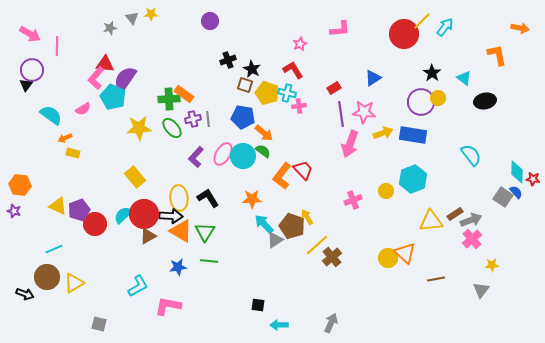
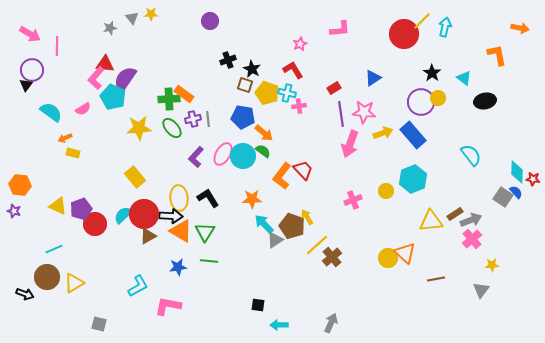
cyan arrow at (445, 27): rotated 24 degrees counterclockwise
cyan semicircle at (51, 115): moved 3 px up
blue rectangle at (413, 135): rotated 40 degrees clockwise
purple pentagon at (79, 210): moved 2 px right, 1 px up
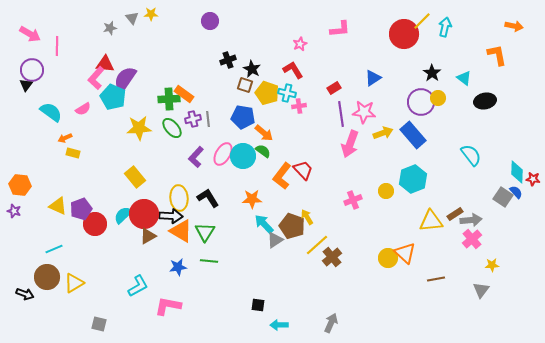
orange arrow at (520, 28): moved 6 px left, 2 px up
gray arrow at (471, 220): rotated 15 degrees clockwise
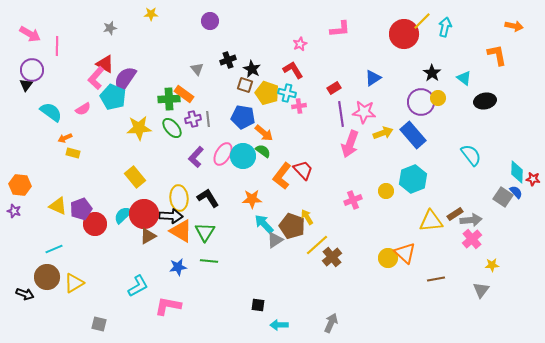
gray triangle at (132, 18): moved 65 px right, 51 px down
red triangle at (105, 64): rotated 24 degrees clockwise
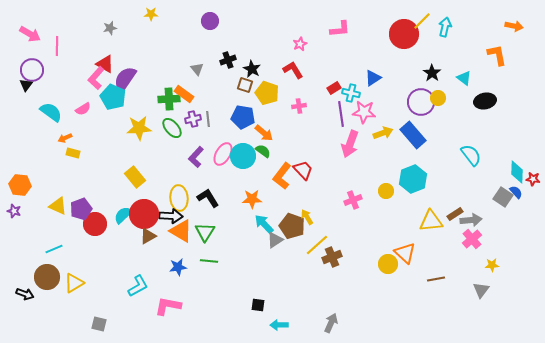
cyan cross at (287, 93): moved 64 px right
brown cross at (332, 257): rotated 18 degrees clockwise
yellow circle at (388, 258): moved 6 px down
